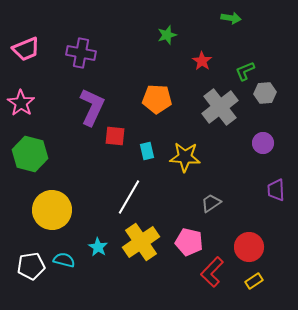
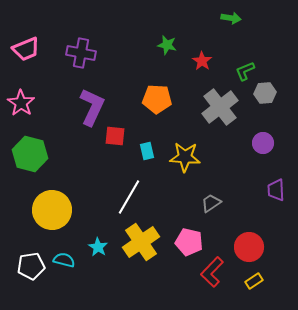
green star: moved 10 px down; rotated 30 degrees clockwise
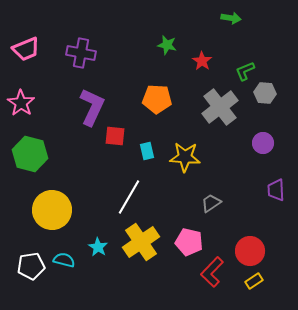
gray hexagon: rotated 10 degrees clockwise
red circle: moved 1 px right, 4 px down
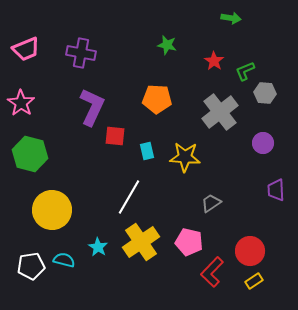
red star: moved 12 px right
gray cross: moved 5 px down
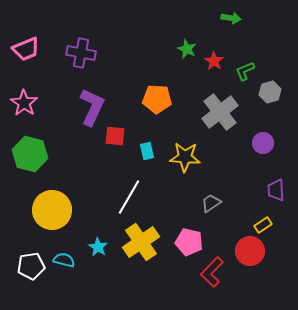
green star: moved 20 px right, 4 px down; rotated 12 degrees clockwise
gray hexagon: moved 5 px right, 1 px up; rotated 20 degrees counterclockwise
pink star: moved 3 px right
yellow rectangle: moved 9 px right, 56 px up
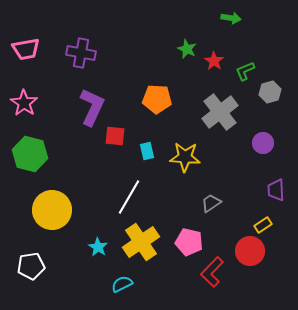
pink trapezoid: rotated 12 degrees clockwise
cyan semicircle: moved 58 px right, 24 px down; rotated 40 degrees counterclockwise
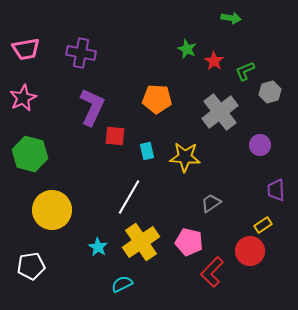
pink star: moved 1 px left, 5 px up; rotated 12 degrees clockwise
purple circle: moved 3 px left, 2 px down
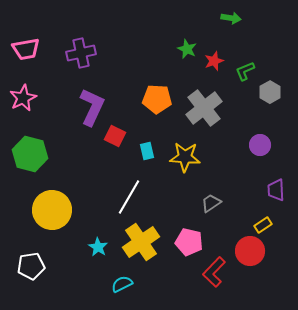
purple cross: rotated 24 degrees counterclockwise
red star: rotated 18 degrees clockwise
gray hexagon: rotated 15 degrees counterclockwise
gray cross: moved 16 px left, 4 px up
red square: rotated 20 degrees clockwise
red L-shape: moved 2 px right
